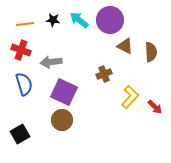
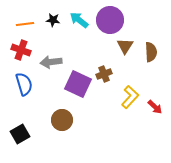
brown triangle: rotated 36 degrees clockwise
purple square: moved 14 px right, 8 px up
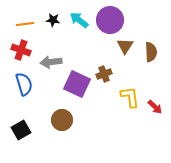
purple square: moved 1 px left
yellow L-shape: rotated 50 degrees counterclockwise
black square: moved 1 px right, 4 px up
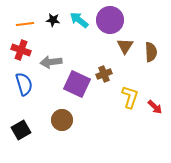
yellow L-shape: rotated 25 degrees clockwise
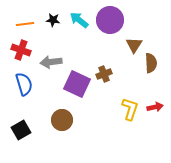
brown triangle: moved 9 px right, 1 px up
brown semicircle: moved 11 px down
yellow L-shape: moved 12 px down
red arrow: rotated 56 degrees counterclockwise
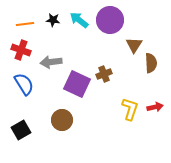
blue semicircle: rotated 15 degrees counterclockwise
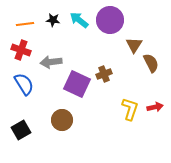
brown semicircle: rotated 24 degrees counterclockwise
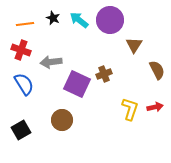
black star: moved 2 px up; rotated 16 degrees clockwise
brown semicircle: moved 6 px right, 7 px down
